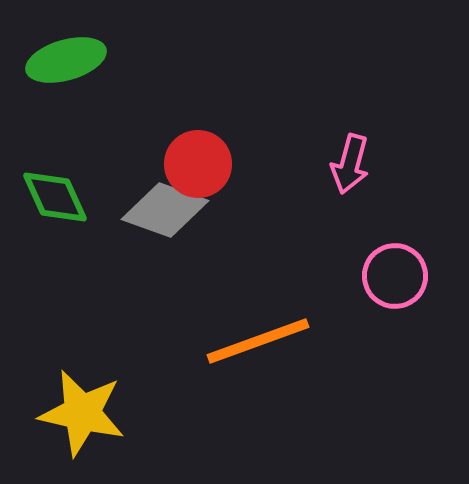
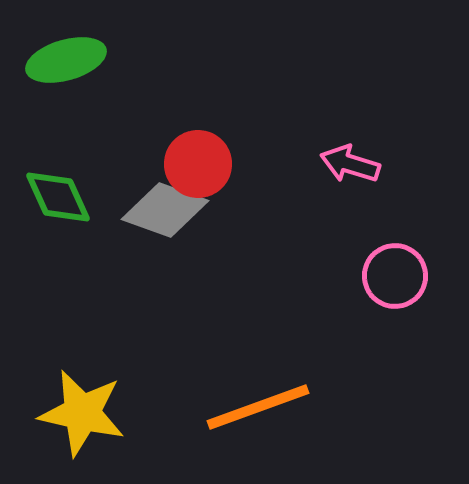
pink arrow: rotated 92 degrees clockwise
green diamond: moved 3 px right
orange line: moved 66 px down
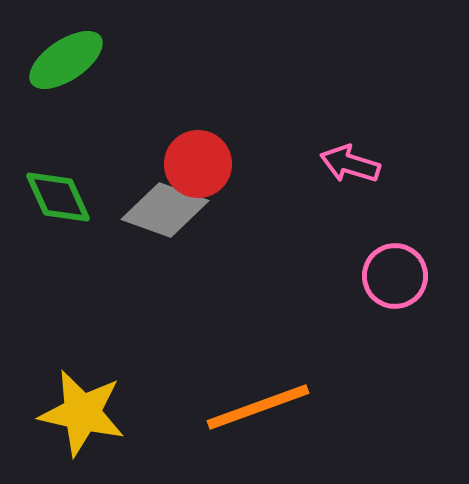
green ellipse: rotated 18 degrees counterclockwise
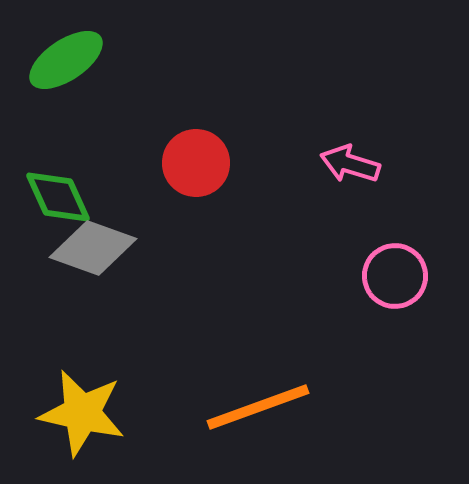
red circle: moved 2 px left, 1 px up
gray diamond: moved 72 px left, 38 px down
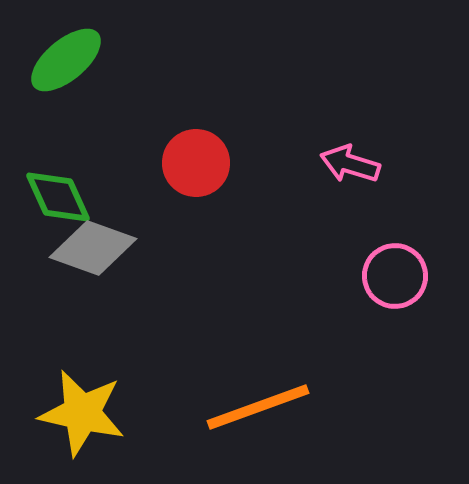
green ellipse: rotated 6 degrees counterclockwise
